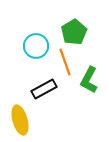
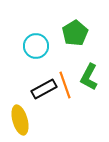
green pentagon: moved 1 px right, 1 px down
orange line: moved 23 px down
green L-shape: moved 3 px up
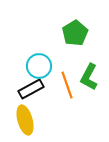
cyan circle: moved 3 px right, 20 px down
orange line: moved 2 px right
black rectangle: moved 13 px left
yellow ellipse: moved 5 px right
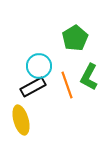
green pentagon: moved 5 px down
black rectangle: moved 2 px right, 2 px up
yellow ellipse: moved 4 px left
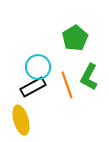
cyan circle: moved 1 px left, 1 px down
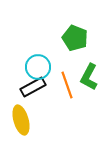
green pentagon: rotated 20 degrees counterclockwise
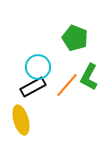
orange line: rotated 60 degrees clockwise
